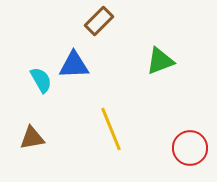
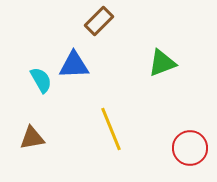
green triangle: moved 2 px right, 2 px down
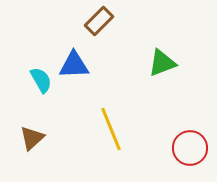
brown triangle: rotated 32 degrees counterclockwise
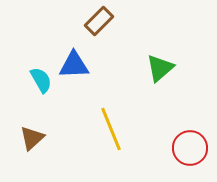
green triangle: moved 2 px left, 5 px down; rotated 20 degrees counterclockwise
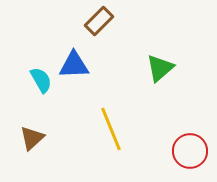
red circle: moved 3 px down
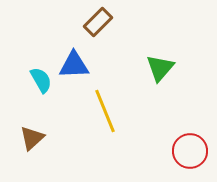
brown rectangle: moved 1 px left, 1 px down
green triangle: rotated 8 degrees counterclockwise
yellow line: moved 6 px left, 18 px up
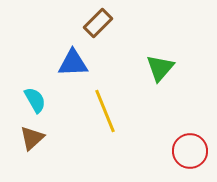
brown rectangle: moved 1 px down
blue triangle: moved 1 px left, 2 px up
cyan semicircle: moved 6 px left, 20 px down
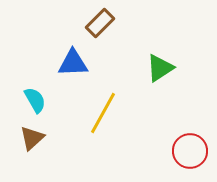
brown rectangle: moved 2 px right
green triangle: rotated 16 degrees clockwise
yellow line: moved 2 px left, 2 px down; rotated 51 degrees clockwise
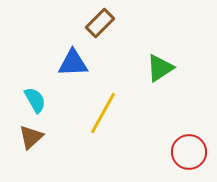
brown triangle: moved 1 px left, 1 px up
red circle: moved 1 px left, 1 px down
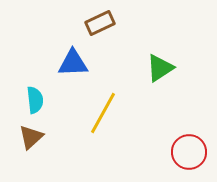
brown rectangle: rotated 20 degrees clockwise
cyan semicircle: rotated 24 degrees clockwise
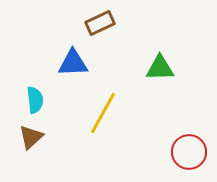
green triangle: rotated 32 degrees clockwise
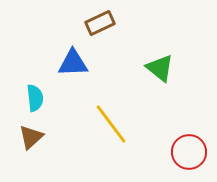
green triangle: rotated 40 degrees clockwise
cyan semicircle: moved 2 px up
yellow line: moved 8 px right, 11 px down; rotated 66 degrees counterclockwise
